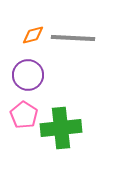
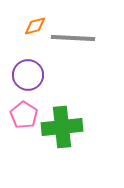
orange diamond: moved 2 px right, 9 px up
green cross: moved 1 px right, 1 px up
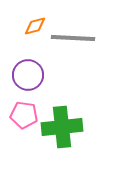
pink pentagon: rotated 24 degrees counterclockwise
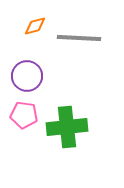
gray line: moved 6 px right
purple circle: moved 1 px left, 1 px down
green cross: moved 5 px right
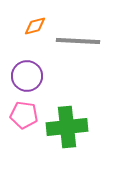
gray line: moved 1 px left, 3 px down
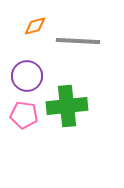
green cross: moved 21 px up
